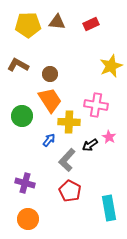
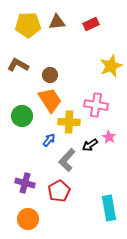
brown triangle: rotated 12 degrees counterclockwise
brown circle: moved 1 px down
red pentagon: moved 11 px left; rotated 15 degrees clockwise
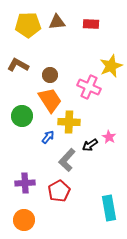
red rectangle: rotated 28 degrees clockwise
pink cross: moved 7 px left, 18 px up; rotated 15 degrees clockwise
blue arrow: moved 1 px left, 3 px up
purple cross: rotated 18 degrees counterclockwise
orange circle: moved 4 px left, 1 px down
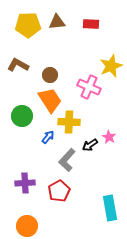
cyan rectangle: moved 1 px right
orange circle: moved 3 px right, 6 px down
